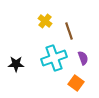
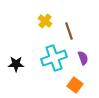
orange square: moved 1 px left, 2 px down
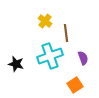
brown line: moved 3 px left, 2 px down; rotated 12 degrees clockwise
cyan cross: moved 4 px left, 2 px up
black star: rotated 14 degrees clockwise
orange square: rotated 21 degrees clockwise
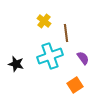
yellow cross: moved 1 px left
purple semicircle: rotated 16 degrees counterclockwise
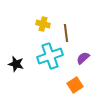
yellow cross: moved 1 px left, 3 px down; rotated 24 degrees counterclockwise
purple semicircle: rotated 96 degrees counterclockwise
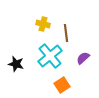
cyan cross: rotated 20 degrees counterclockwise
orange square: moved 13 px left
